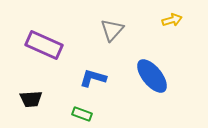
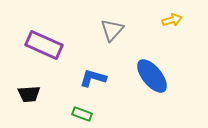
black trapezoid: moved 2 px left, 5 px up
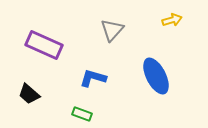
blue ellipse: moved 4 px right; rotated 12 degrees clockwise
black trapezoid: rotated 45 degrees clockwise
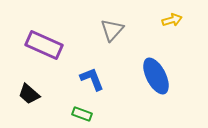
blue L-shape: moved 1 px left, 1 px down; rotated 52 degrees clockwise
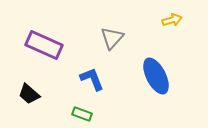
gray triangle: moved 8 px down
